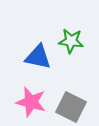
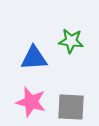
blue triangle: moved 4 px left, 1 px down; rotated 16 degrees counterclockwise
gray square: rotated 24 degrees counterclockwise
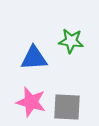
gray square: moved 4 px left
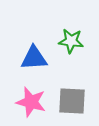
gray square: moved 5 px right, 6 px up
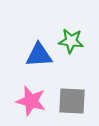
blue triangle: moved 5 px right, 3 px up
pink star: moved 1 px up
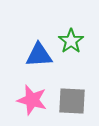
green star: rotated 30 degrees clockwise
pink star: moved 1 px right, 1 px up
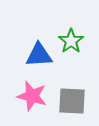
pink star: moved 4 px up
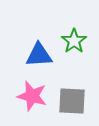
green star: moved 3 px right
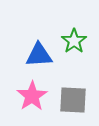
pink star: rotated 24 degrees clockwise
gray square: moved 1 px right, 1 px up
